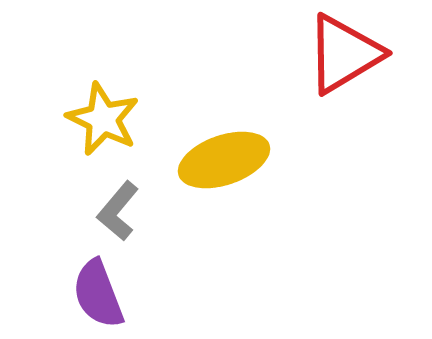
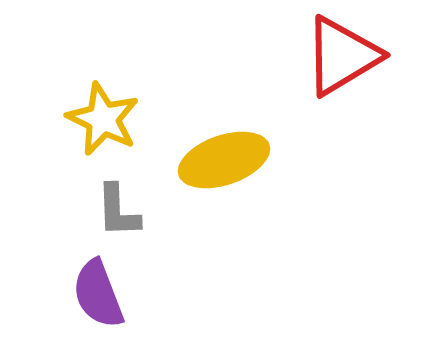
red triangle: moved 2 px left, 2 px down
gray L-shape: rotated 42 degrees counterclockwise
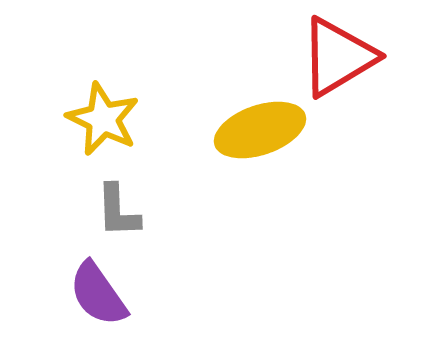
red triangle: moved 4 px left, 1 px down
yellow ellipse: moved 36 px right, 30 px up
purple semicircle: rotated 14 degrees counterclockwise
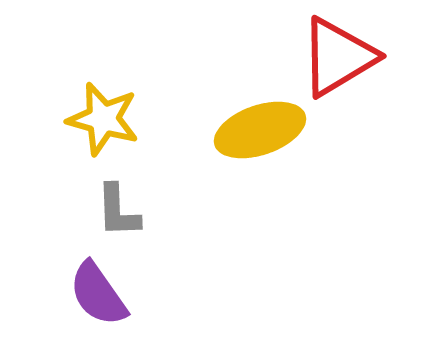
yellow star: rotated 10 degrees counterclockwise
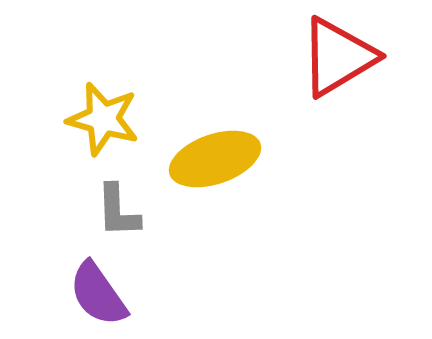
yellow ellipse: moved 45 px left, 29 px down
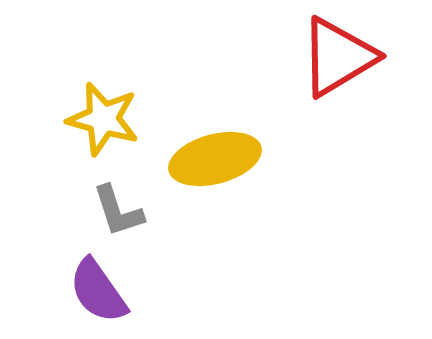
yellow ellipse: rotated 4 degrees clockwise
gray L-shape: rotated 16 degrees counterclockwise
purple semicircle: moved 3 px up
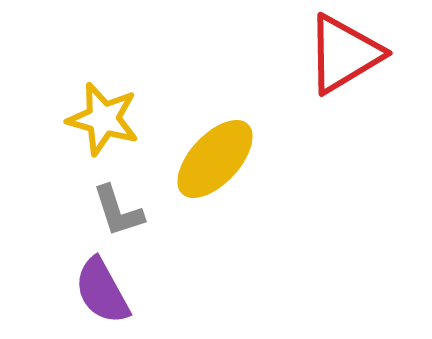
red triangle: moved 6 px right, 3 px up
yellow ellipse: rotated 32 degrees counterclockwise
purple semicircle: moved 4 px right; rotated 6 degrees clockwise
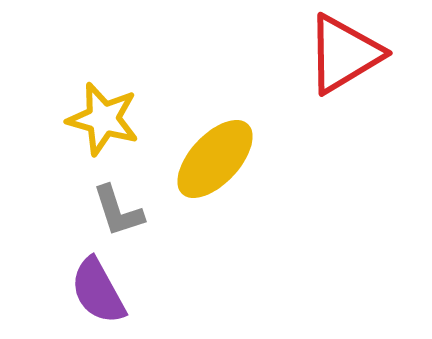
purple semicircle: moved 4 px left
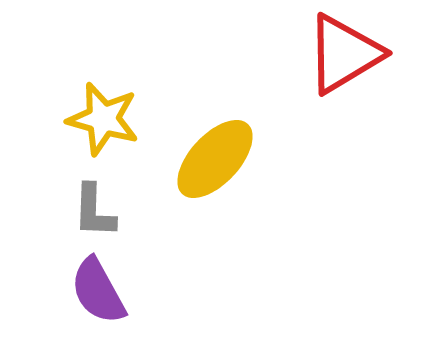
gray L-shape: moved 24 px left; rotated 20 degrees clockwise
